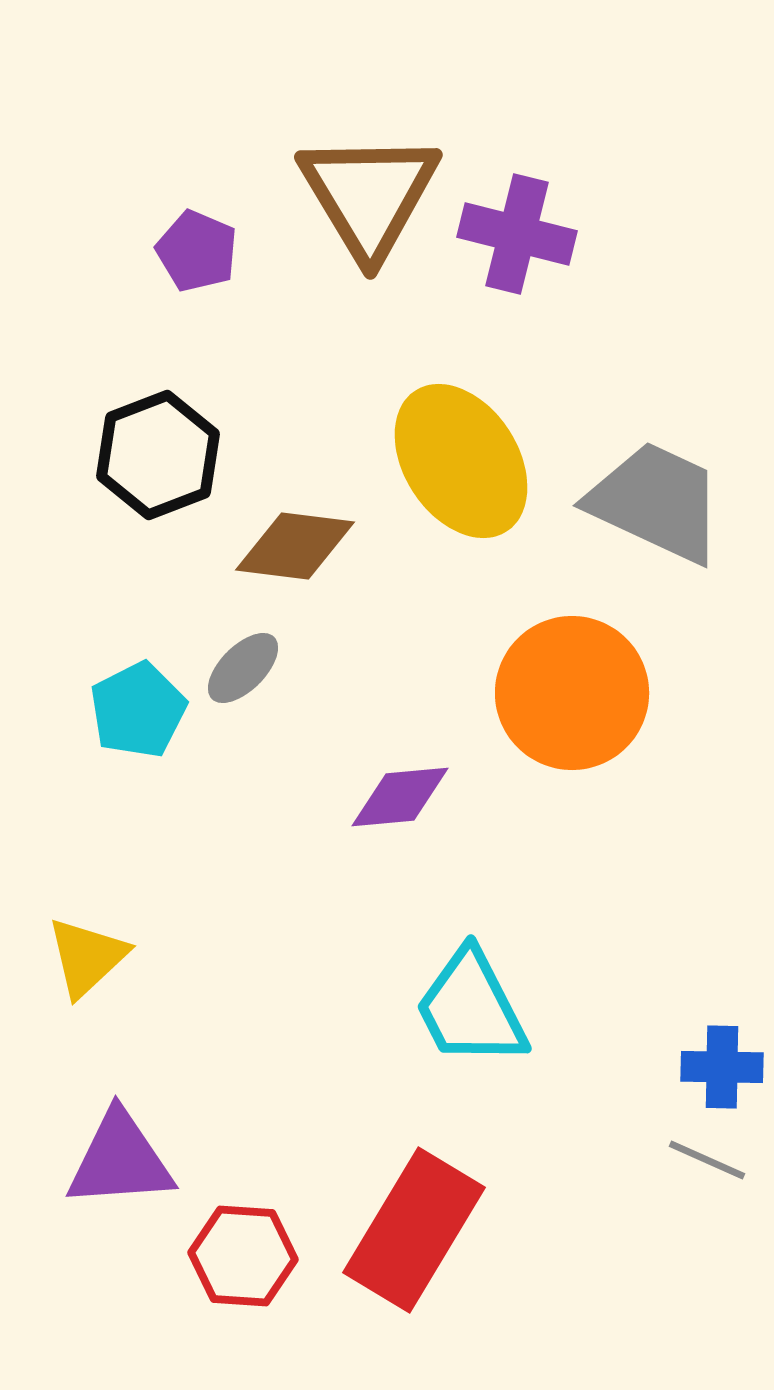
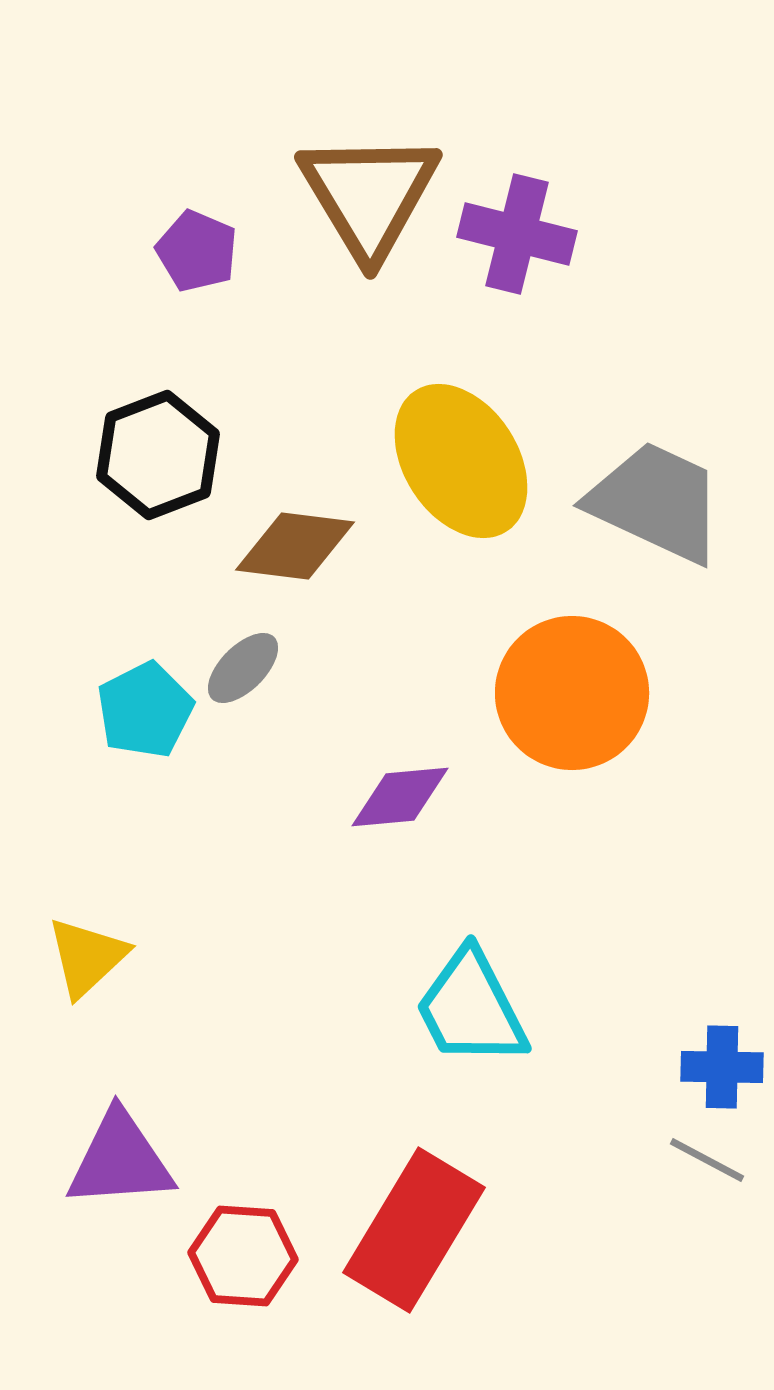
cyan pentagon: moved 7 px right
gray line: rotated 4 degrees clockwise
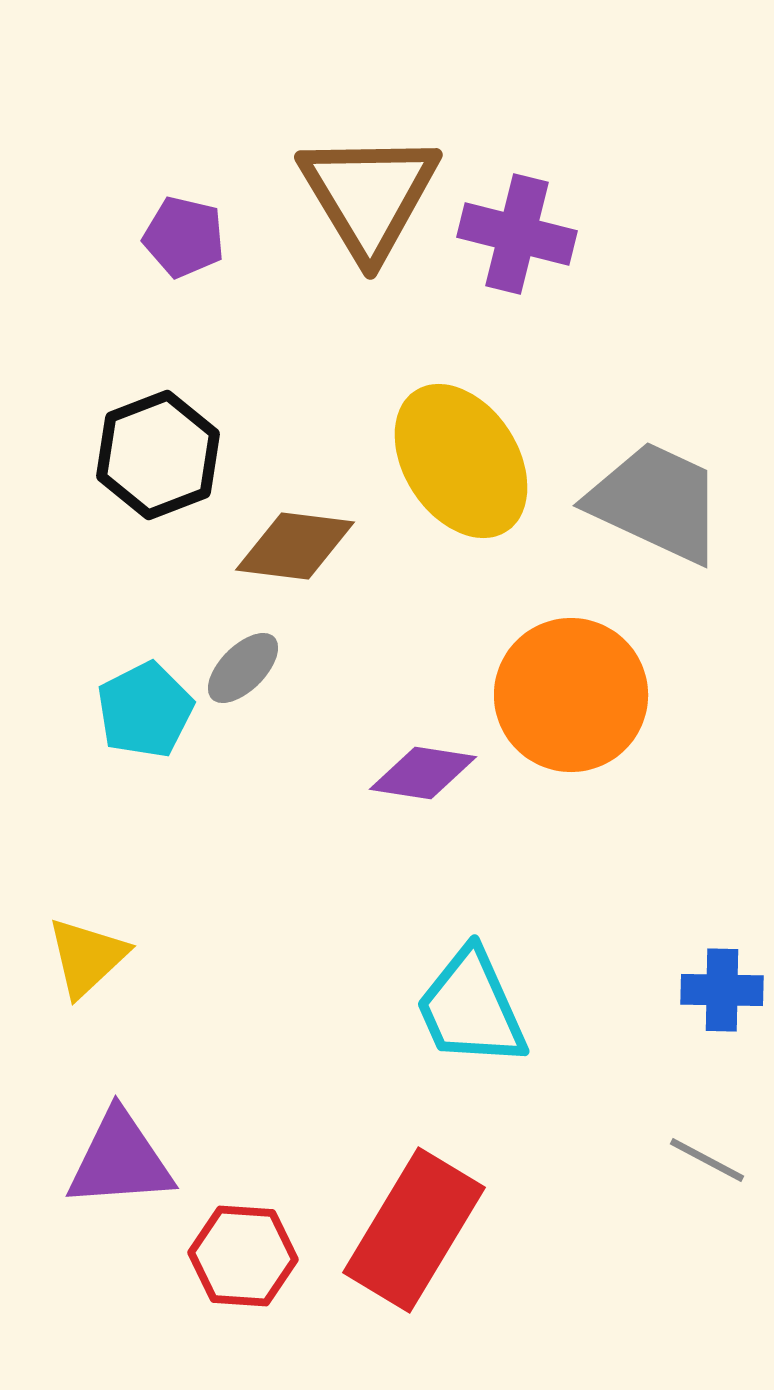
purple pentagon: moved 13 px left, 14 px up; rotated 10 degrees counterclockwise
orange circle: moved 1 px left, 2 px down
purple diamond: moved 23 px right, 24 px up; rotated 14 degrees clockwise
cyan trapezoid: rotated 3 degrees clockwise
blue cross: moved 77 px up
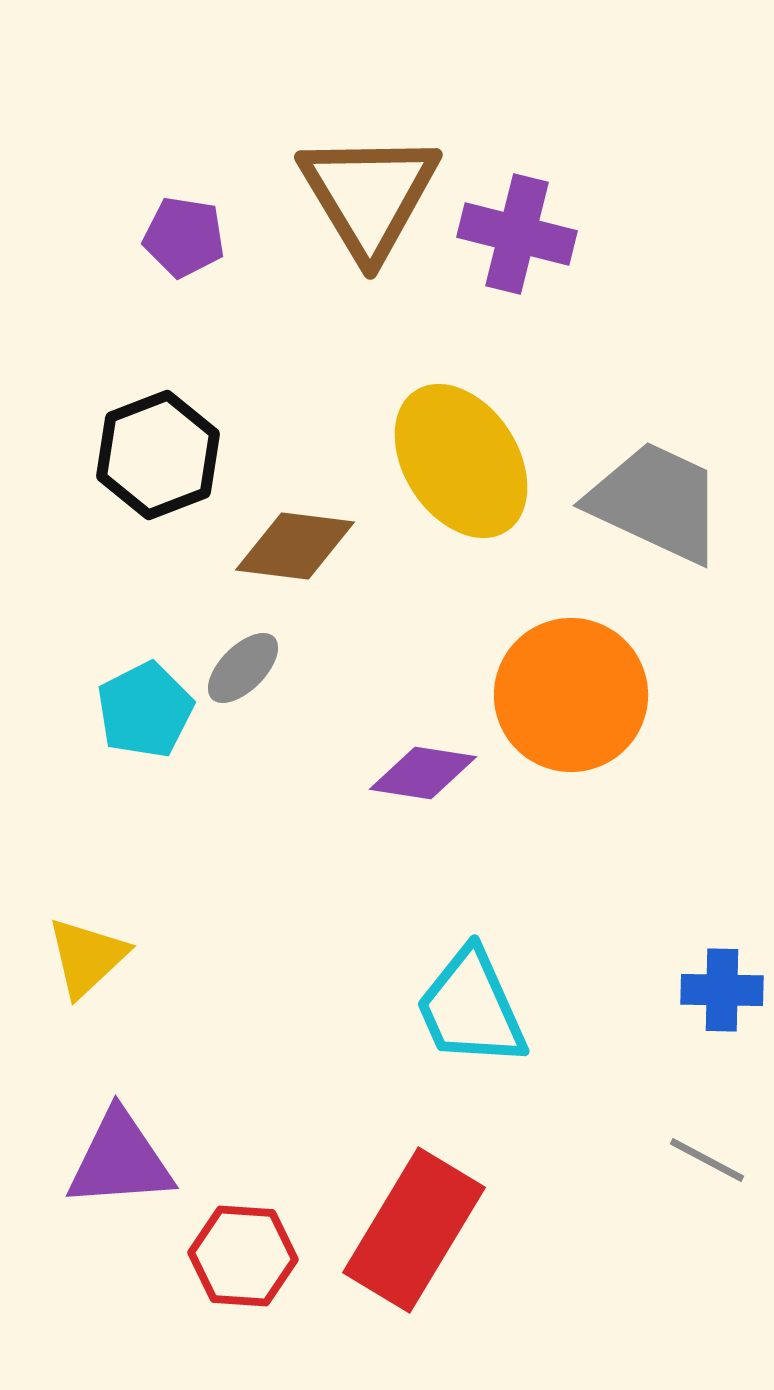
purple pentagon: rotated 4 degrees counterclockwise
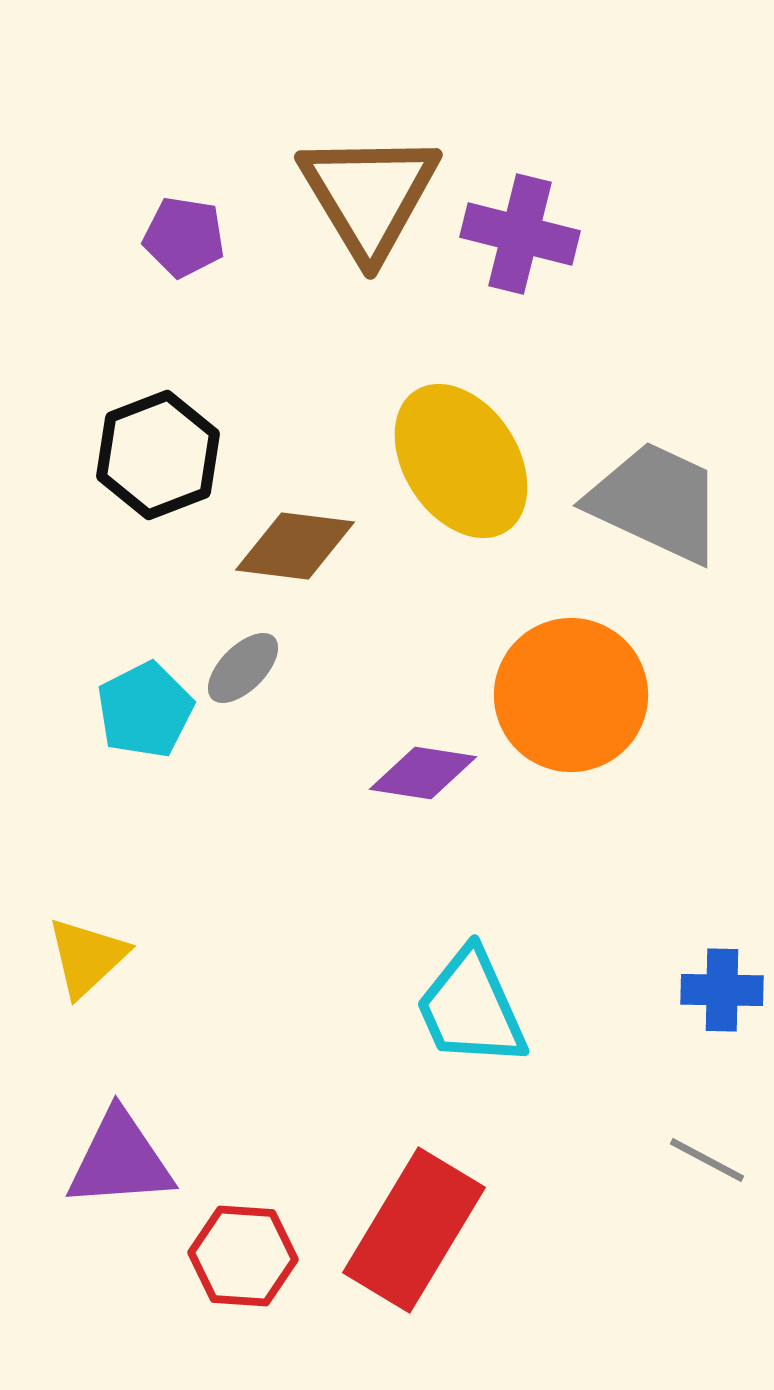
purple cross: moved 3 px right
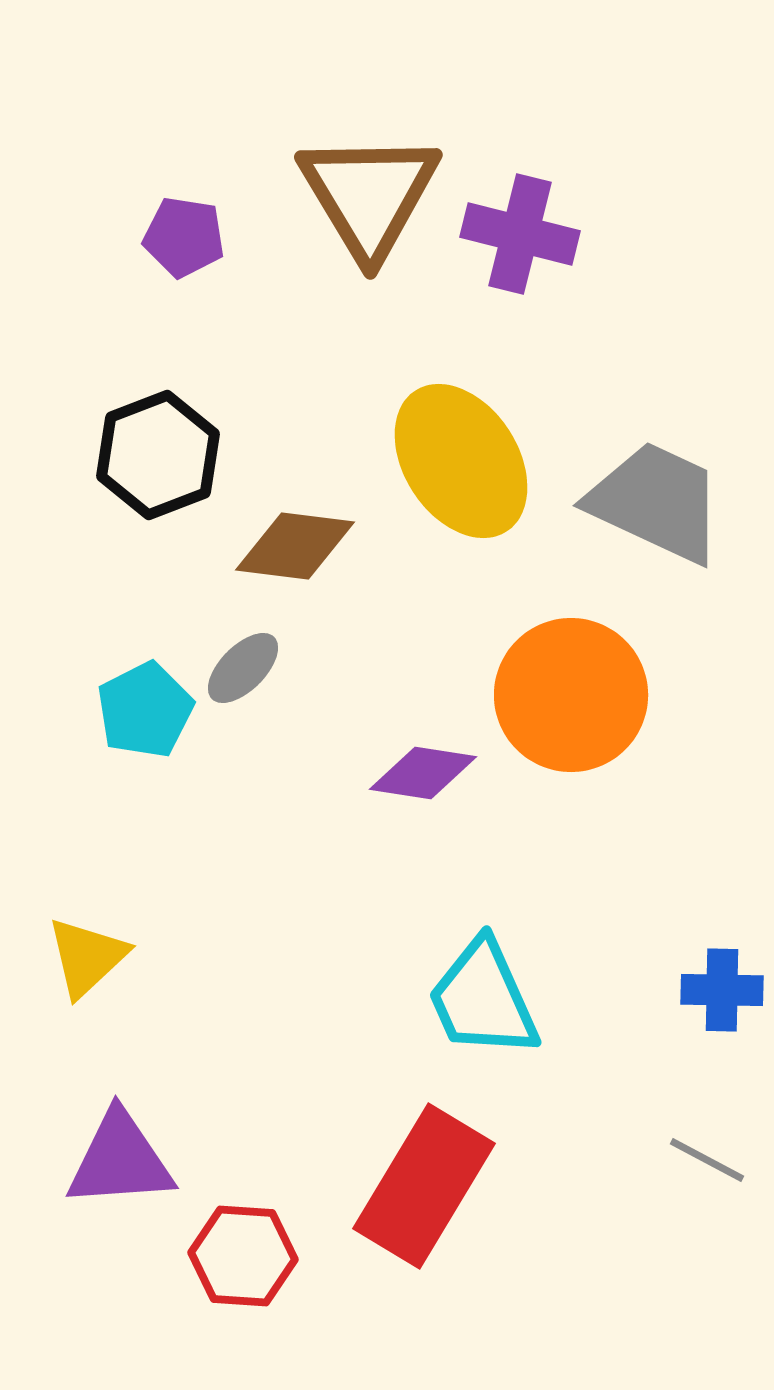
cyan trapezoid: moved 12 px right, 9 px up
red rectangle: moved 10 px right, 44 px up
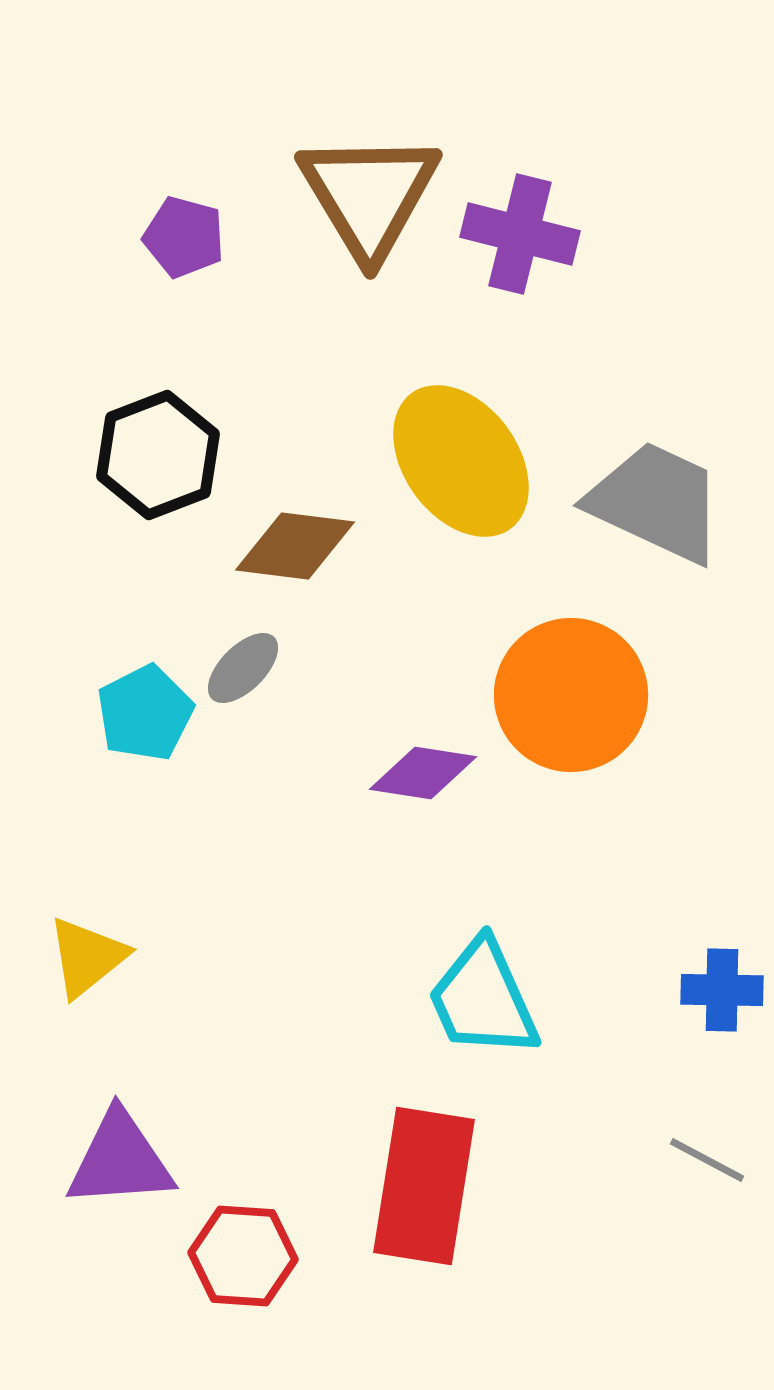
purple pentagon: rotated 6 degrees clockwise
yellow ellipse: rotated 3 degrees counterclockwise
cyan pentagon: moved 3 px down
yellow triangle: rotated 4 degrees clockwise
red rectangle: rotated 22 degrees counterclockwise
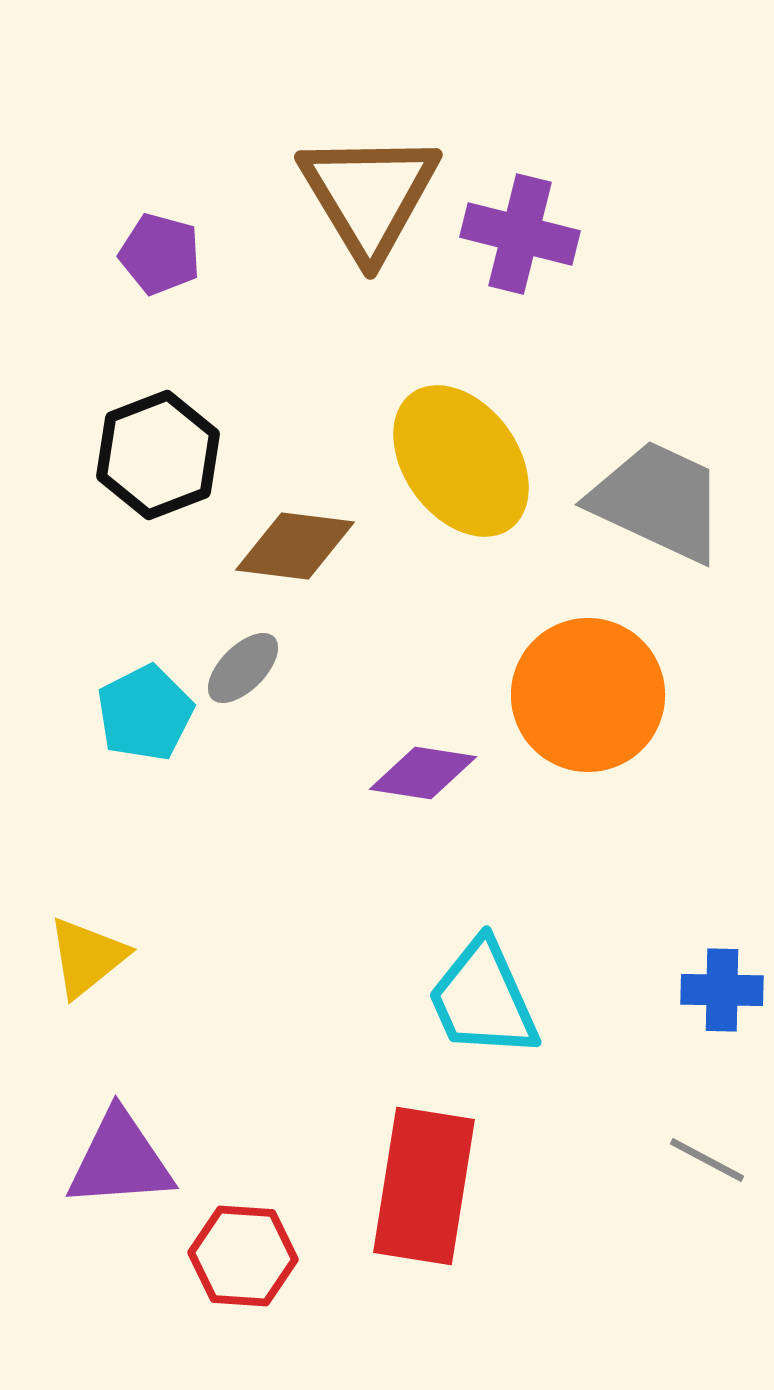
purple pentagon: moved 24 px left, 17 px down
gray trapezoid: moved 2 px right, 1 px up
orange circle: moved 17 px right
